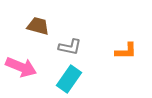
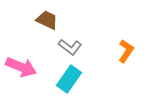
brown trapezoid: moved 9 px right, 6 px up; rotated 10 degrees clockwise
gray L-shape: rotated 25 degrees clockwise
orange L-shape: rotated 55 degrees counterclockwise
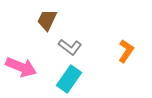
brown trapezoid: rotated 90 degrees counterclockwise
